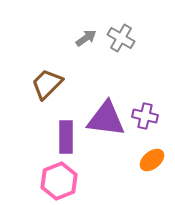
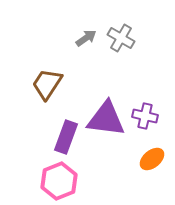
brown trapezoid: rotated 12 degrees counterclockwise
purple rectangle: rotated 20 degrees clockwise
orange ellipse: moved 1 px up
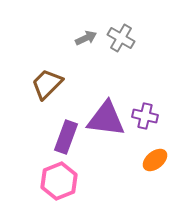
gray arrow: rotated 10 degrees clockwise
brown trapezoid: rotated 12 degrees clockwise
orange ellipse: moved 3 px right, 1 px down
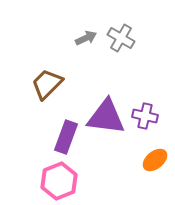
purple triangle: moved 2 px up
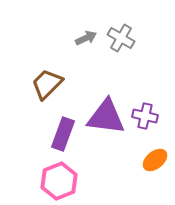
purple rectangle: moved 3 px left, 3 px up
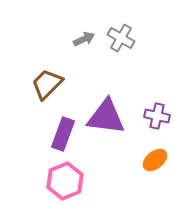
gray arrow: moved 2 px left, 1 px down
purple cross: moved 12 px right
pink hexagon: moved 6 px right
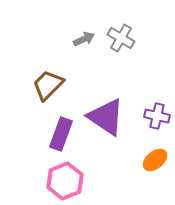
brown trapezoid: moved 1 px right, 1 px down
purple triangle: rotated 27 degrees clockwise
purple rectangle: moved 2 px left
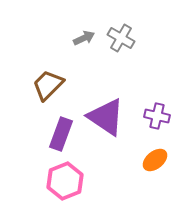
gray arrow: moved 1 px up
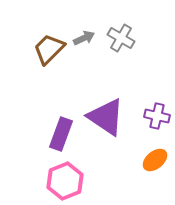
brown trapezoid: moved 1 px right, 36 px up
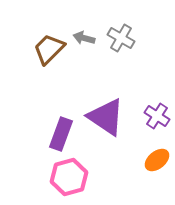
gray arrow: rotated 140 degrees counterclockwise
purple cross: rotated 20 degrees clockwise
orange ellipse: moved 2 px right
pink hexagon: moved 4 px right, 4 px up; rotated 6 degrees clockwise
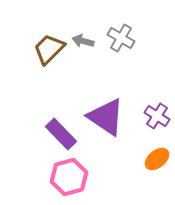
gray arrow: moved 1 px left, 3 px down
purple rectangle: rotated 64 degrees counterclockwise
orange ellipse: moved 1 px up
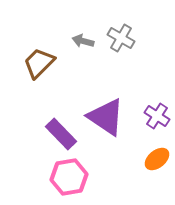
brown trapezoid: moved 10 px left, 14 px down
pink hexagon: rotated 6 degrees clockwise
